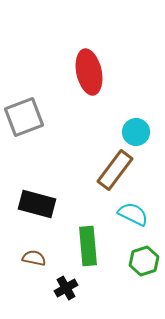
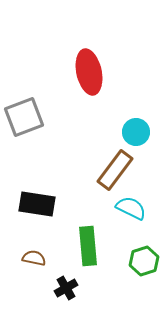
black rectangle: rotated 6 degrees counterclockwise
cyan semicircle: moved 2 px left, 6 px up
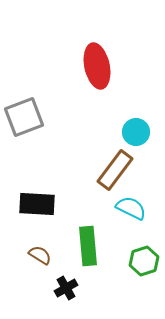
red ellipse: moved 8 px right, 6 px up
black rectangle: rotated 6 degrees counterclockwise
brown semicircle: moved 6 px right, 3 px up; rotated 20 degrees clockwise
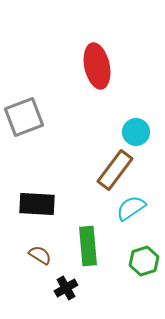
cyan semicircle: rotated 60 degrees counterclockwise
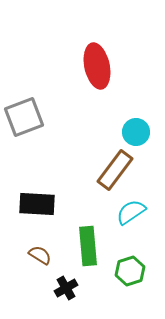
cyan semicircle: moved 4 px down
green hexagon: moved 14 px left, 10 px down
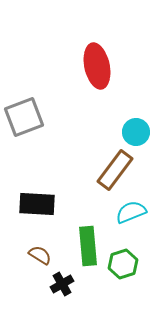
cyan semicircle: rotated 12 degrees clockwise
green hexagon: moved 7 px left, 7 px up
black cross: moved 4 px left, 4 px up
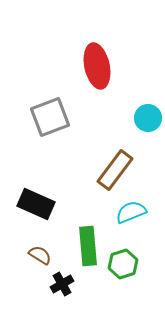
gray square: moved 26 px right
cyan circle: moved 12 px right, 14 px up
black rectangle: moved 1 px left; rotated 21 degrees clockwise
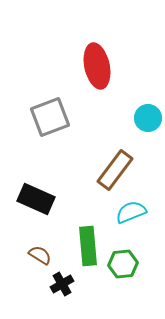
black rectangle: moved 5 px up
green hexagon: rotated 12 degrees clockwise
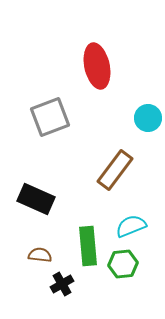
cyan semicircle: moved 14 px down
brown semicircle: rotated 25 degrees counterclockwise
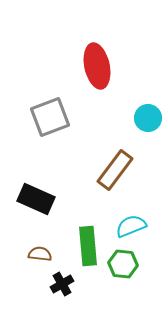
brown semicircle: moved 1 px up
green hexagon: rotated 12 degrees clockwise
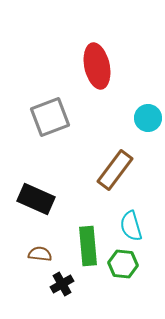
cyan semicircle: rotated 84 degrees counterclockwise
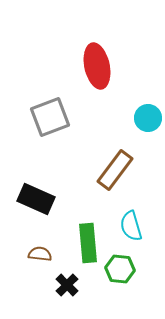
green rectangle: moved 3 px up
green hexagon: moved 3 px left, 5 px down
black cross: moved 5 px right, 1 px down; rotated 15 degrees counterclockwise
